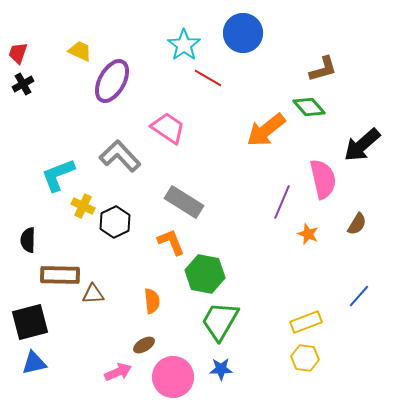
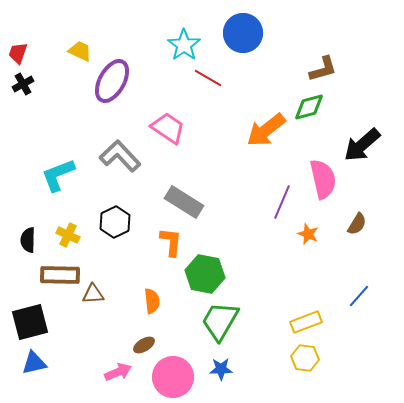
green diamond: rotated 64 degrees counterclockwise
yellow cross: moved 15 px left, 29 px down
orange L-shape: rotated 28 degrees clockwise
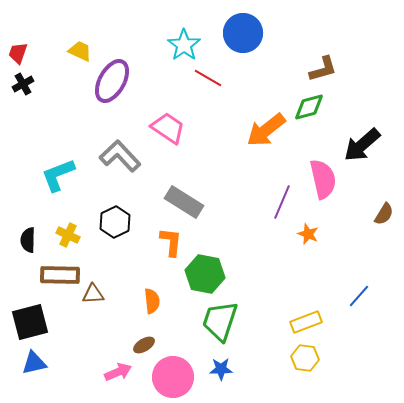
brown semicircle: moved 27 px right, 10 px up
green trapezoid: rotated 12 degrees counterclockwise
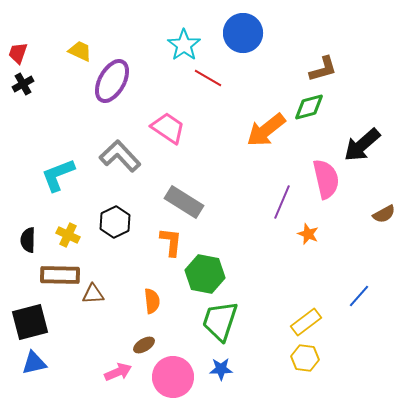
pink semicircle: moved 3 px right
brown semicircle: rotated 30 degrees clockwise
yellow rectangle: rotated 16 degrees counterclockwise
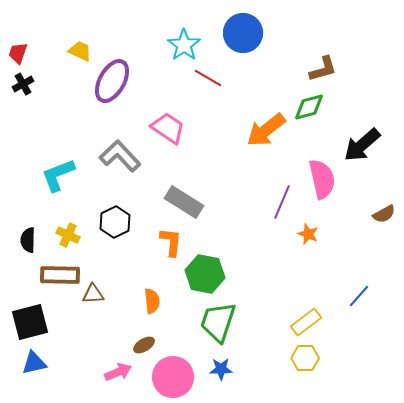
pink semicircle: moved 4 px left
green trapezoid: moved 2 px left, 1 px down
yellow hexagon: rotated 8 degrees counterclockwise
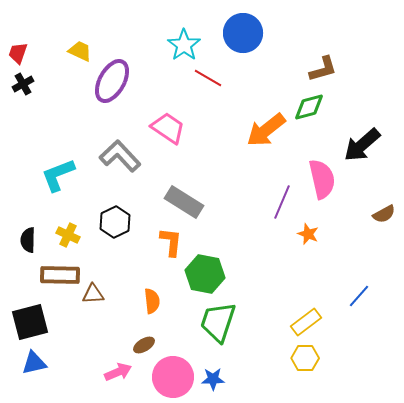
blue star: moved 8 px left, 10 px down
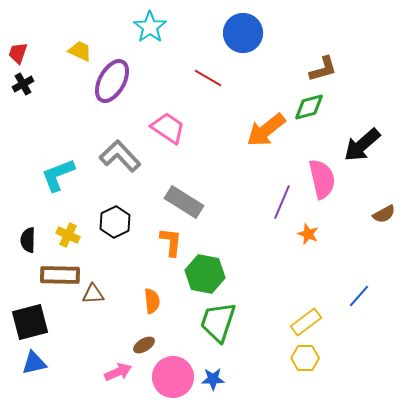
cyan star: moved 34 px left, 18 px up
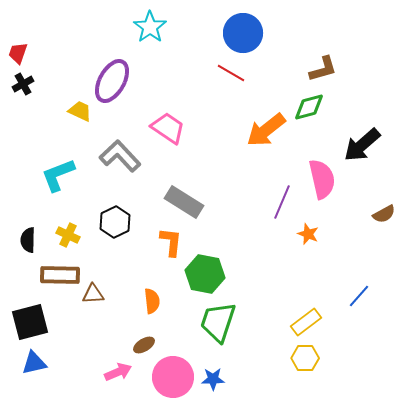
yellow trapezoid: moved 60 px down
red line: moved 23 px right, 5 px up
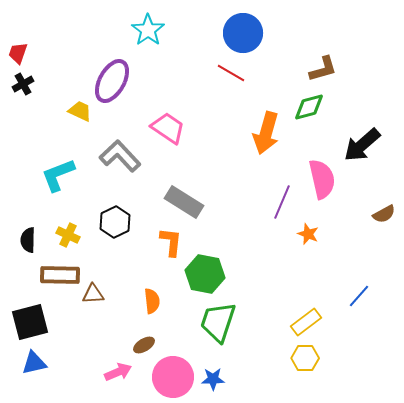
cyan star: moved 2 px left, 3 px down
orange arrow: moved 3 px down; rotated 36 degrees counterclockwise
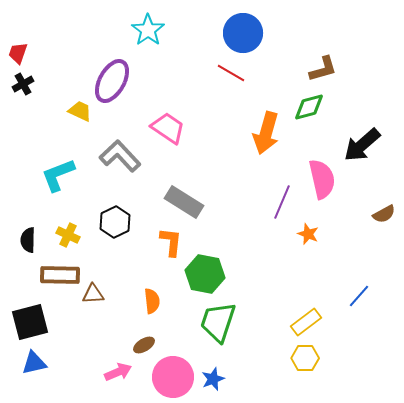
blue star: rotated 20 degrees counterclockwise
